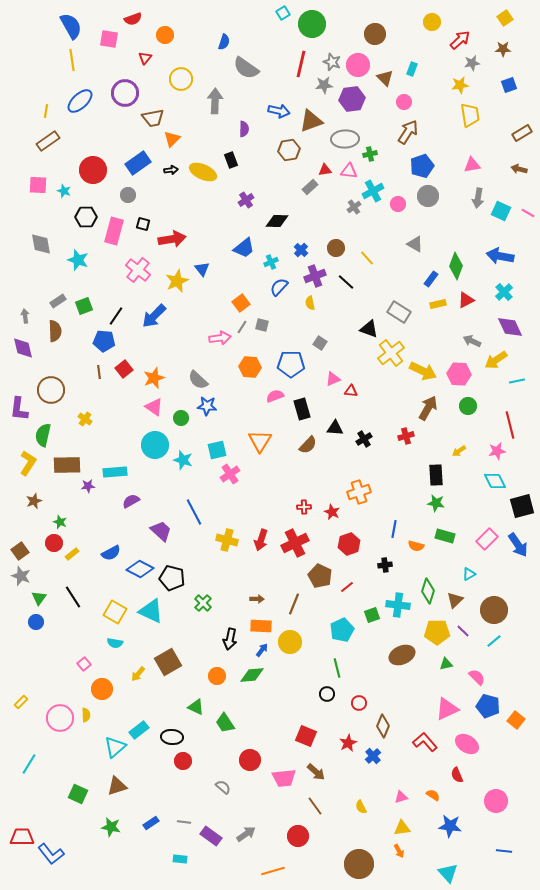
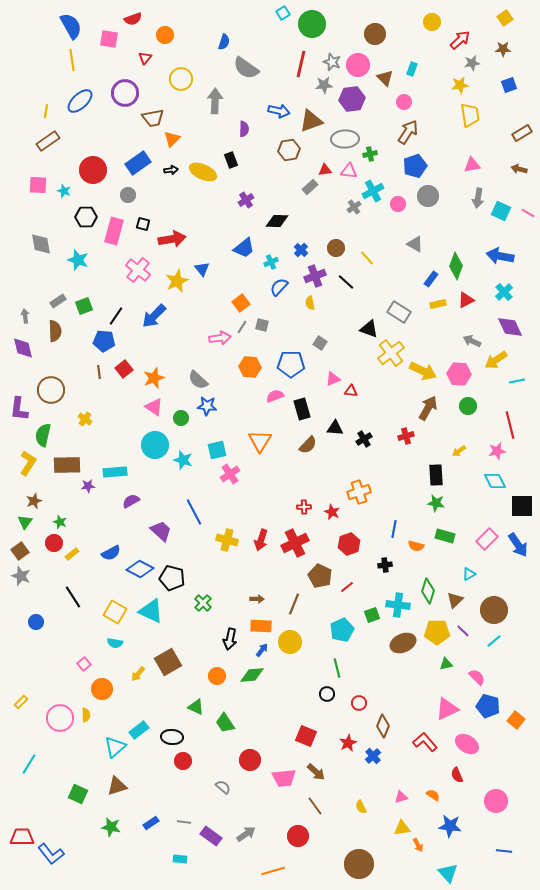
blue pentagon at (422, 166): moved 7 px left
black square at (522, 506): rotated 15 degrees clockwise
green triangle at (39, 598): moved 14 px left, 76 px up
brown ellipse at (402, 655): moved 1 px right, 12 px up
orange arrow at (399, 851): moved 19 px right, 6 px up
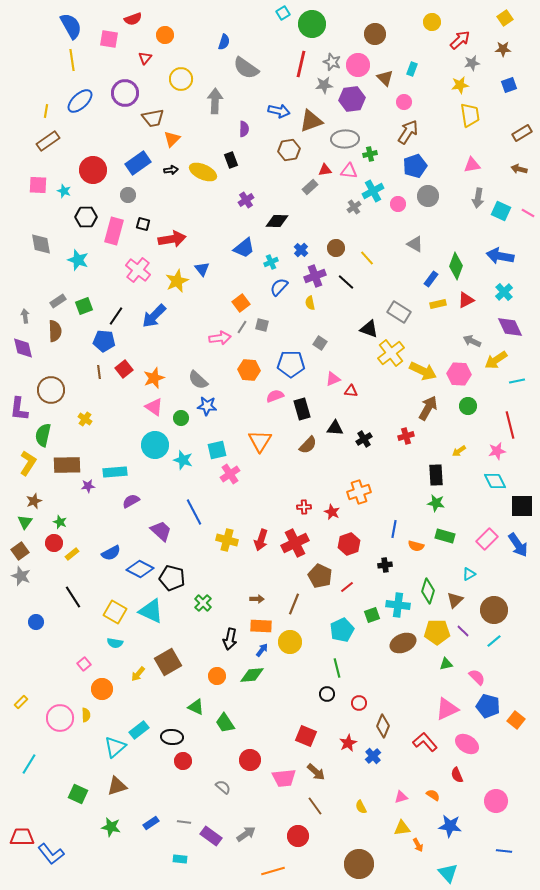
orange hexagon at (250, 367): moved 1 px left, 3 px down
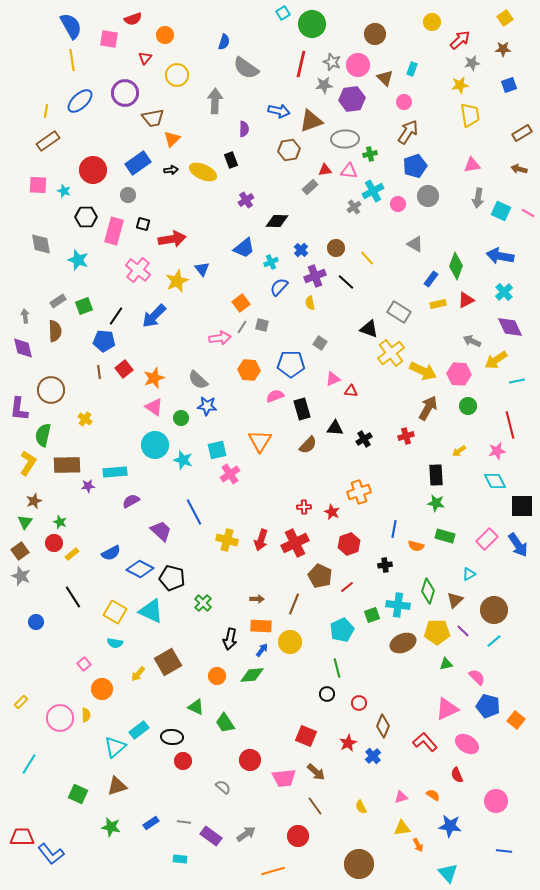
yellow circle at (181, 79): moved 4 px left, 4 px up
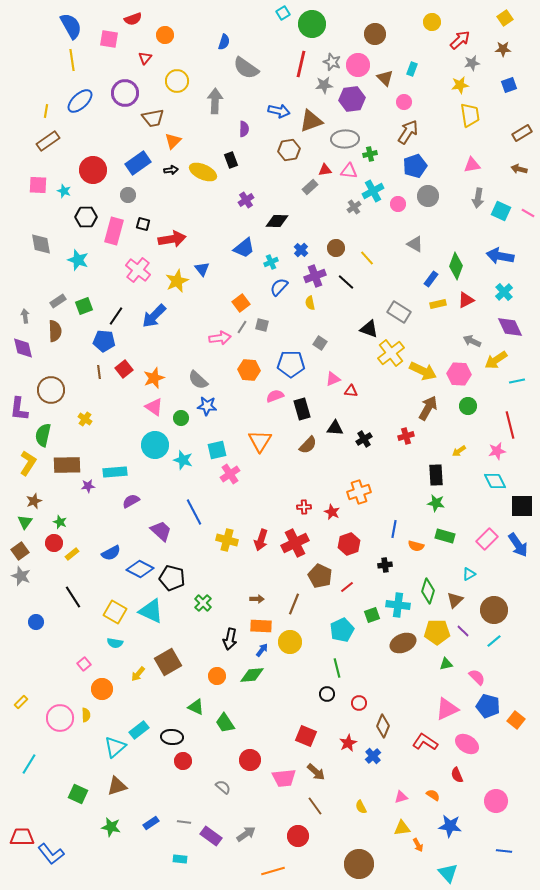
yellow circle at (177, 75): moved 6 px down
orange triangle at (172, 139): moved 1 px right, 2 px down
red L-shape at (425, 742): rotated 15 degrees counterclockwise
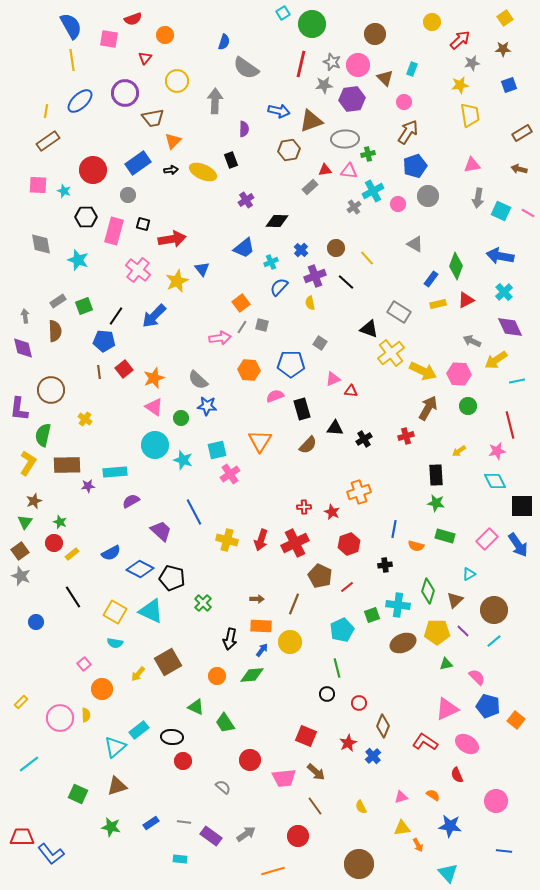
green cross at (370, 154): moved 2 px left
cyan line at (29, 764): rotated 20 degrees clockwise
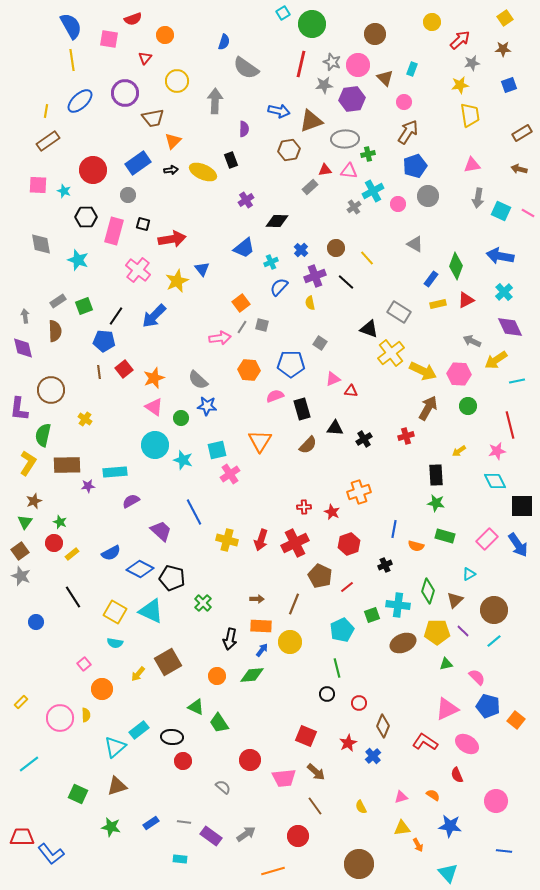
black cross at (385, 565): rotated 16 degrees counterclockwise
green trapezoid at (225, 723): moved 6 px left
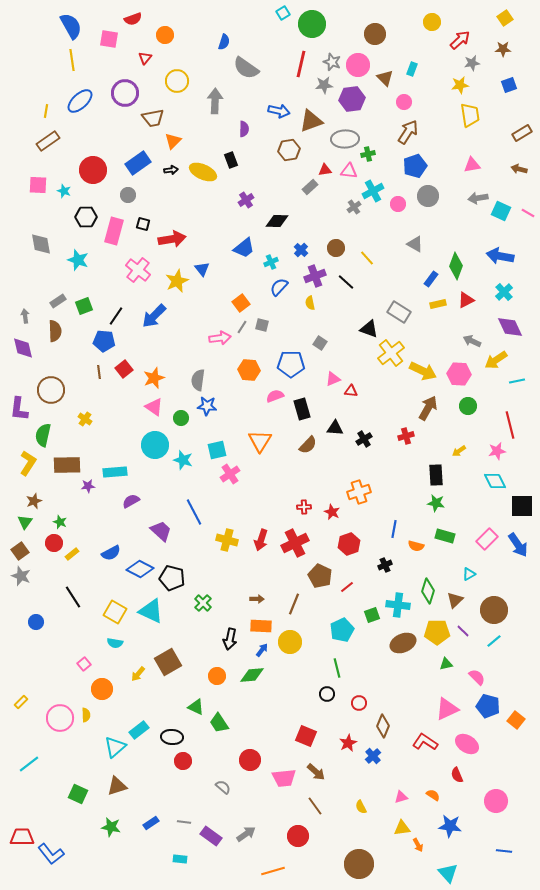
gray arrow at (478, 198): rotated 72 degrees clockwise
gray semicircle at (198, 380): rotated 55 degrees clockwise
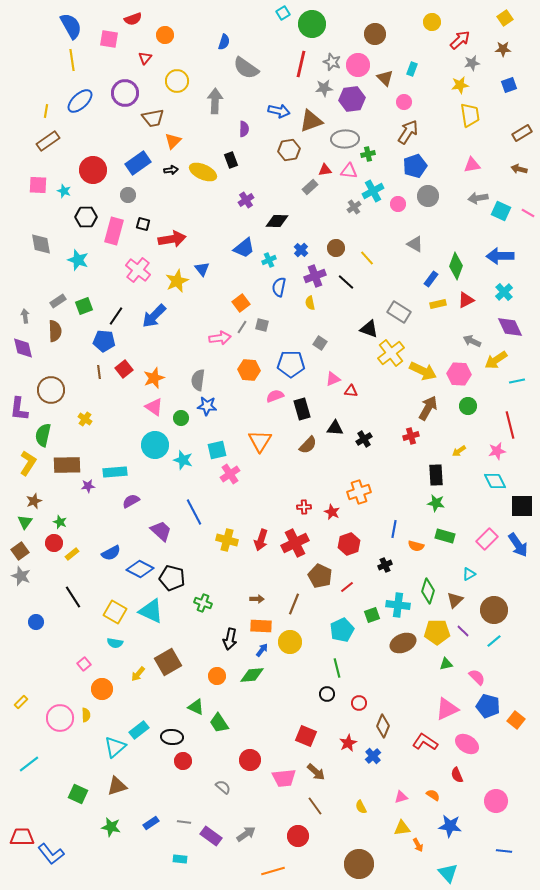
gray star at (324, 85): moved 3 px down
blue arrow at (500, 256): rotated 12 degrees counterclockwise
cyan cross at (271, 262): moved 2 px left, 2 px up
blue semicircle at (279, 287): rotated 30 degrees counterclockwise
red cross at (406, 436): moved 5 px right
green cross at (203, 603): rotated 24 degrees counterclockwise
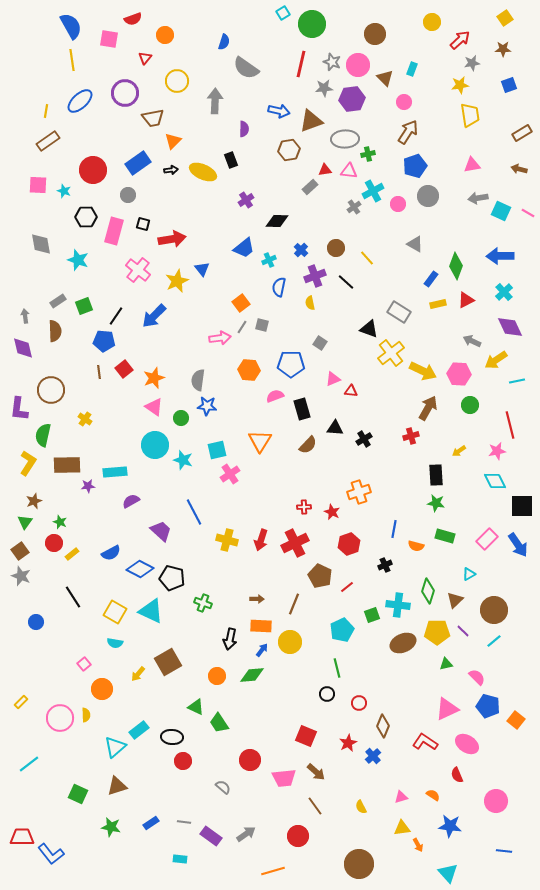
green circle at (468, 406): moved 2 px right, 1 px up
